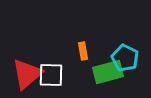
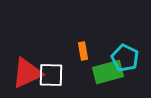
red triangle: moved 1 px up; rotated 16 degrees clockwise
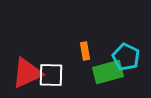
orange rectangle: moved 2 px right
cyan pentagon: moved 1 px right, 1 px up
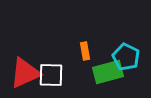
red triangle: moved 2 px left
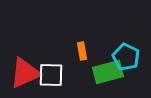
orange rectangle: moved 3 px left
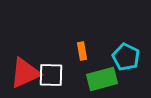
green rectangle: moved 6 px left, 7 px down
